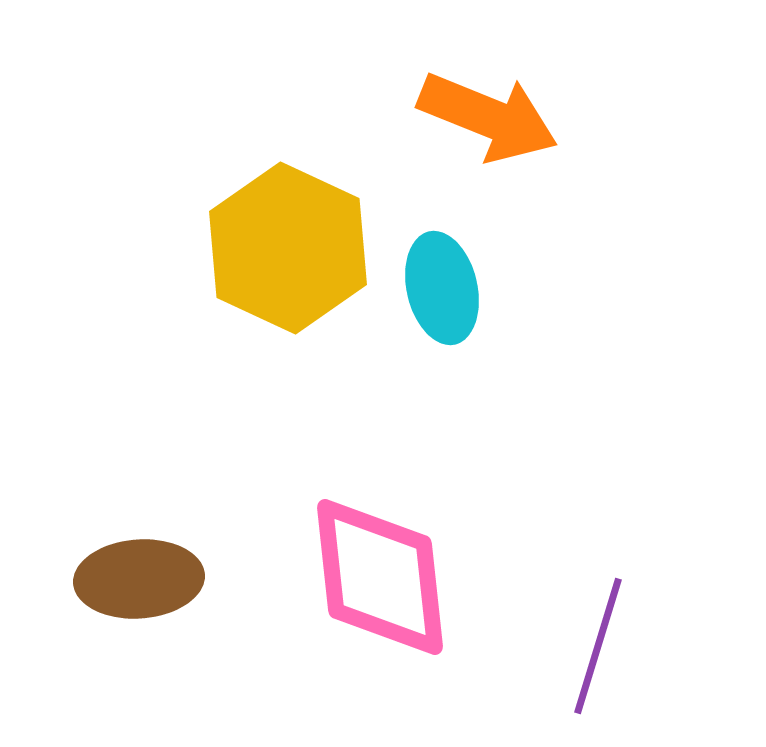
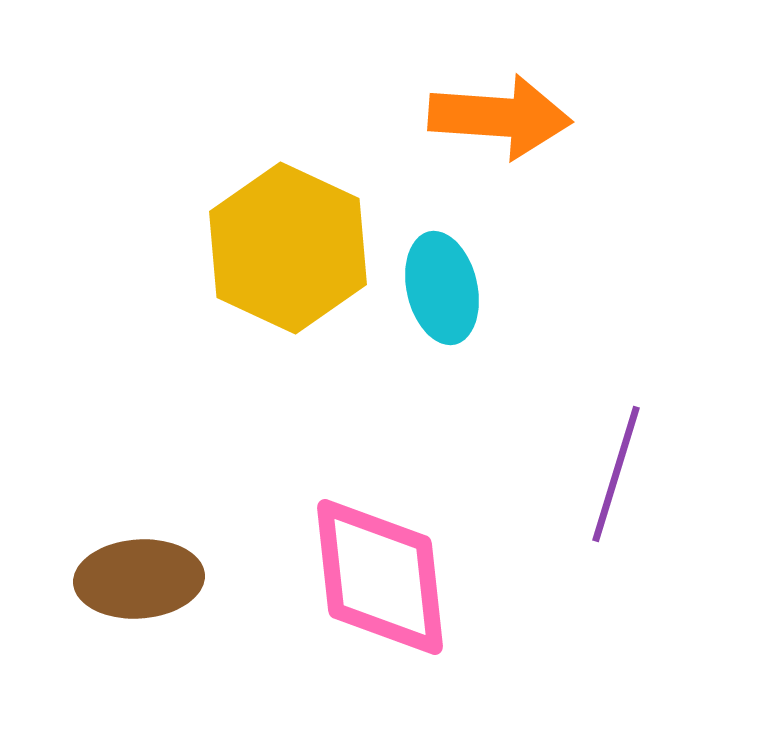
orange arrow: moved 12 px right; rotated 18 degrees counterclockwise
purple line: moved 18 px right, 172 px up
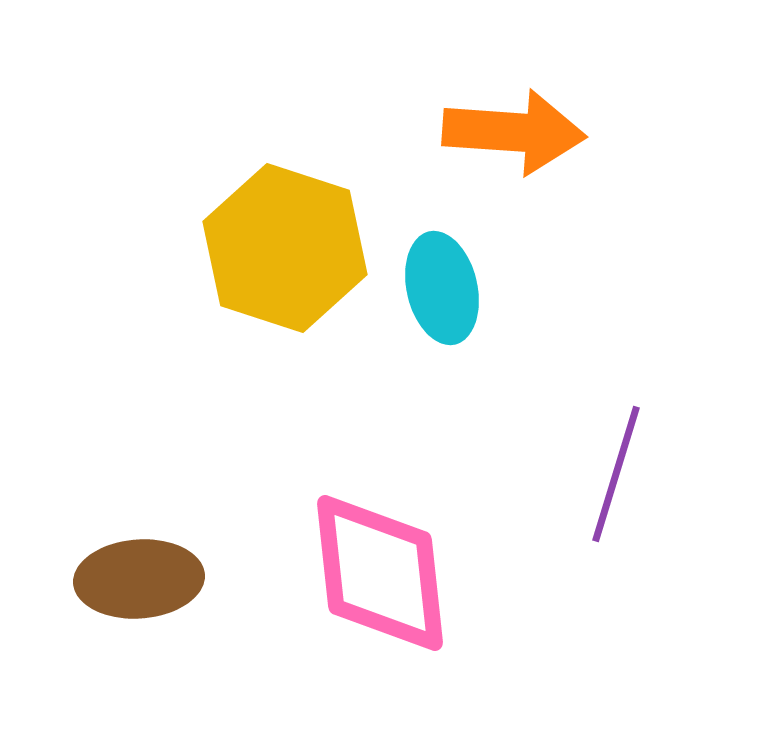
orange arrow: moved 14 px right, 15 px down
yellow hexagon: moved 3 px left; rotated 7 degrees counterclockwise
pink diamond: moved 4 px up
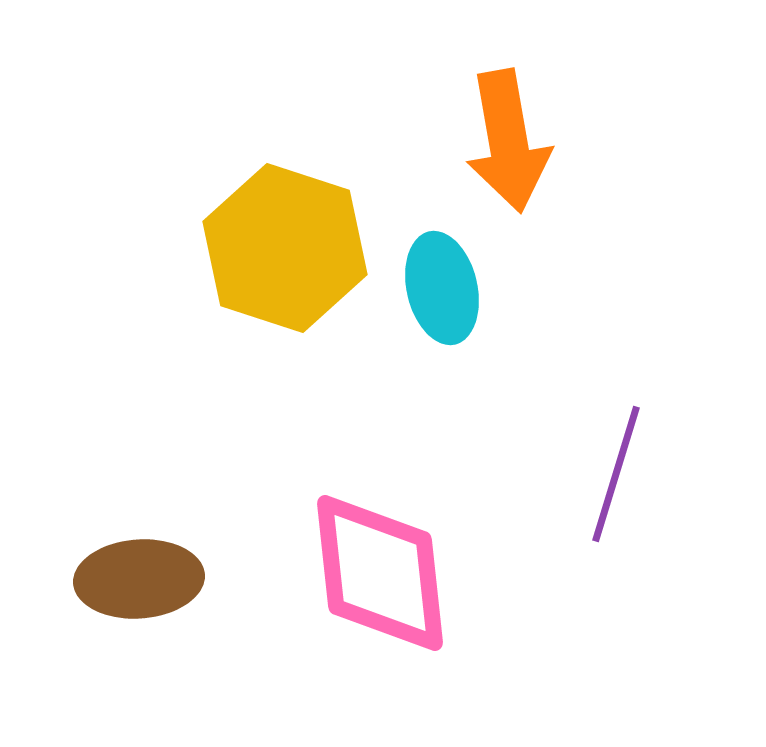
orange arrow: moved 6 px left, 9 px down; rotated 76 degrees clockwise
